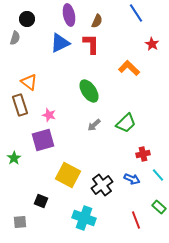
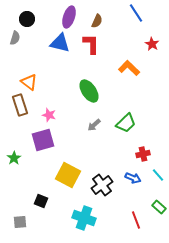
purple ellipse: moved 2 px down; rotated 30 degrees clockwise
blue triangle: rotated 40 degrees clockwise
blue arrow: moved 1 px right, 1 px up
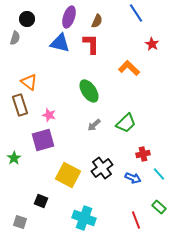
cyan line: moved 1 px right, 1 px up
black cross: moved 17 px up
gray square: rotated 24 degrees clockwise
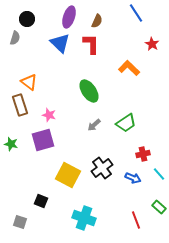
blue triangle: rotated 30 degrees clockwise
green trapezoid: rotated 10 degrees clockwise
green star: moved 3 px left, 14 px up; rotated 24 degrees counterclockwise
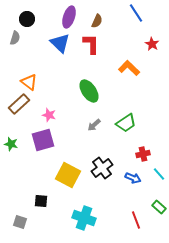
brown rectangle: moved 1 px left, 1 px up; rotated 65 degrees clockwise
black square: rotated 16 degrees counterclockwise
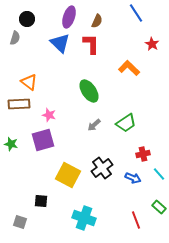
brown rectangle: rotated 40 degrees clockwise
